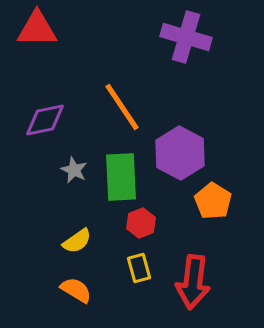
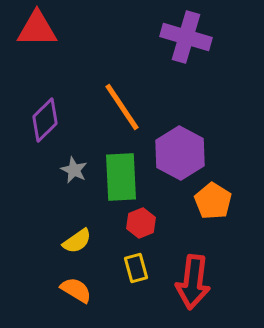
purple diamond: rotated 33 degrees counterclockwise
yellow rectangle: moved 3 px left
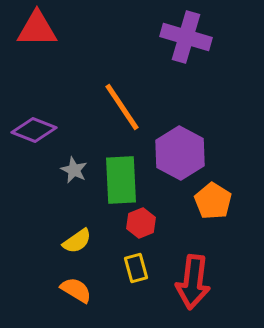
purple diamond: moved 11 px left, 10 px down; rotated 66 degrees clockwise
green rectangle: moved 3 px down
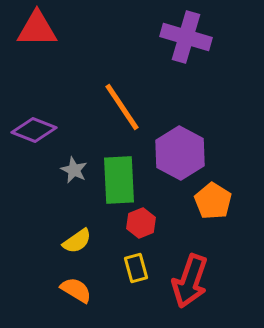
green rectangle: moved 2 px left
red arrow: moved 3 px left, 1 px up; rotated 12 degrees clockwise
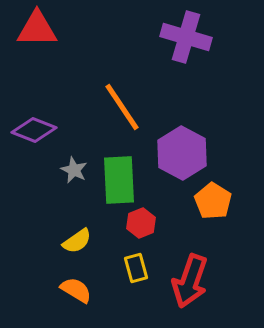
purple hexagon: moved 2 px right
